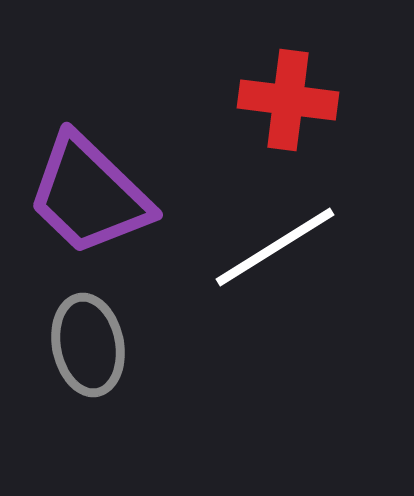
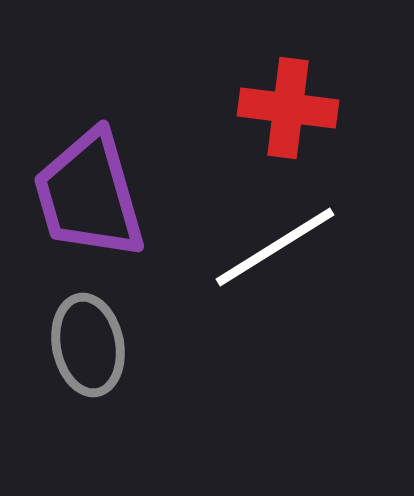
red cross: moved 8 px down
purple trapezoid: rotated 30 degrees clockwise
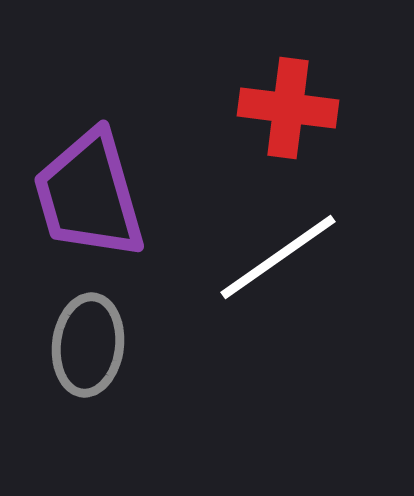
white line: moved 3 px right, 10 px down; rotated 3 degrees counterclockwise
gray ellipse: rotated 18 degrees clockwise
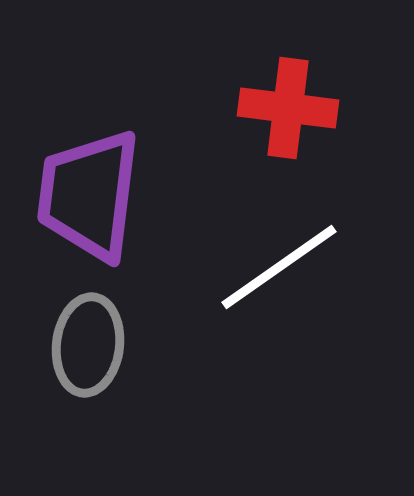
purple trapezoid: rotated 23 degrees clockwise
white line: moved 1 px right, 10 px down
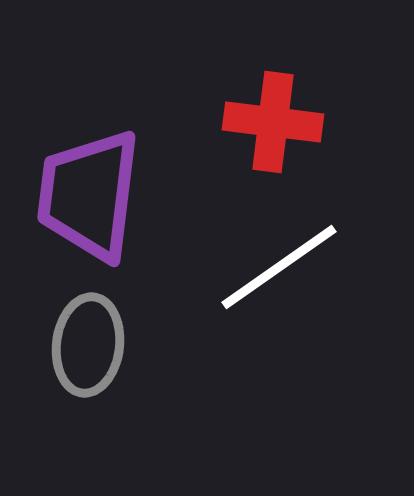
red cross: moved 15 px left, 14 px down
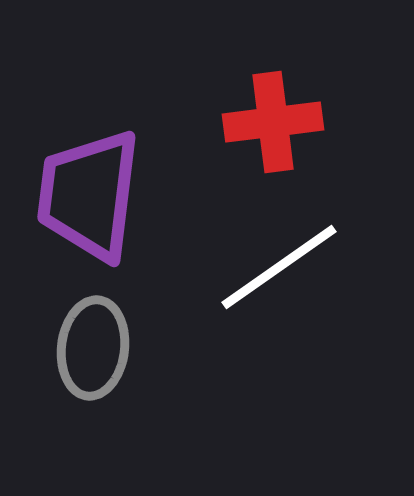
red cross: rotated 14 degrees counterclockwise
gray ellipse: moved 5 px right, 3 px down
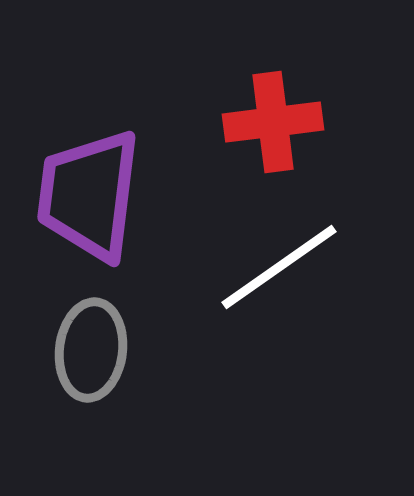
gray ellipse: moved 2 px left, 2 px down
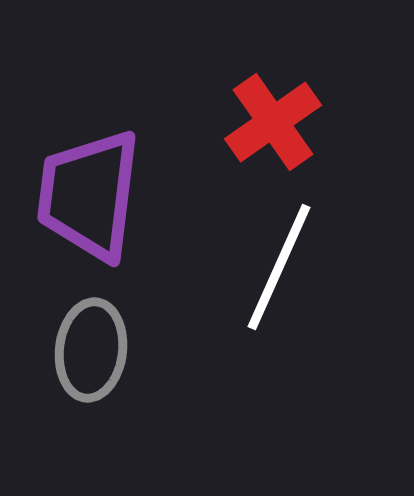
red cross: rotated 28 degrees counterclockwise
white line: rotated 31 degrees counterclockwise
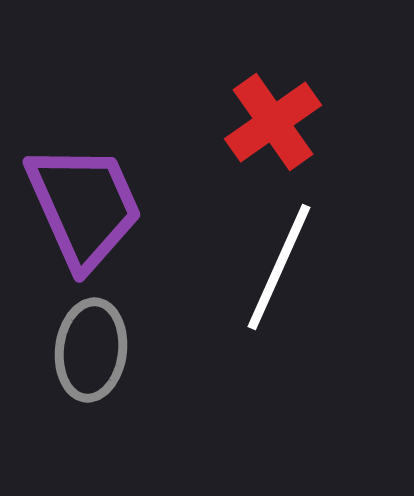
purple trapezoid: moved 5 px left, 11 px down; rotated 149 degrees clockwise
